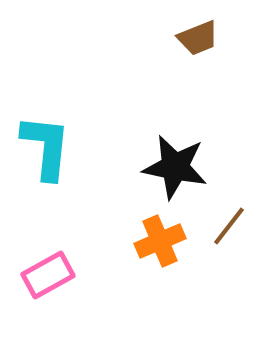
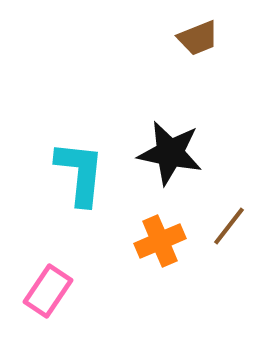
cyan L-shape: moved 34 px right, 26 px down
black star: moved 5 px left, 14 px up
pink rectangle: moved 16 px down; rotated 27 degrees counterclockwise
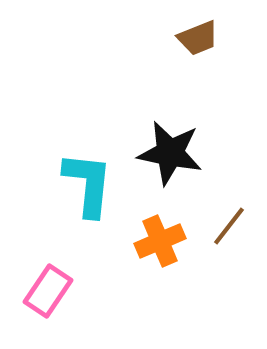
cyan L-shape: moved 8 px right, 11 px down
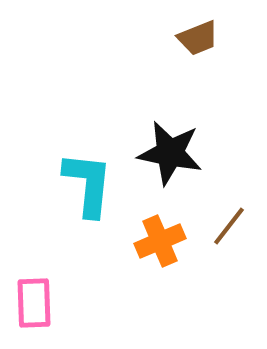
pink rectangle: moved 14 px left, 12 px down; rotated 36 degrees counterclockwise
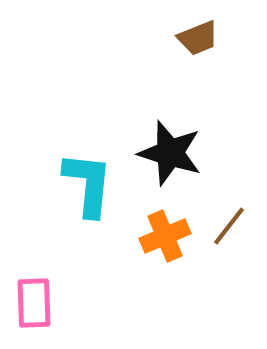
black star: rotated 6 degrees clockwise
orange cross: moved 5 px right, 5 px up
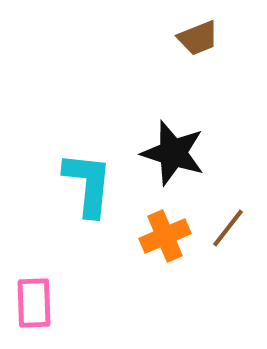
black star: moved 3 px right
brown line: moved 1 px left, 2 px down
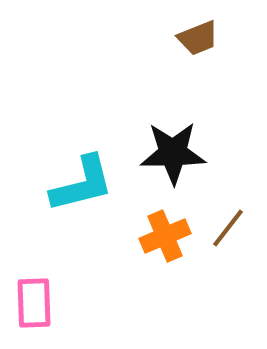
black star: rotated 18 degrees counterclockwise
cyan L-shape: moved 6 px left; rotated 70 degrees clockwise
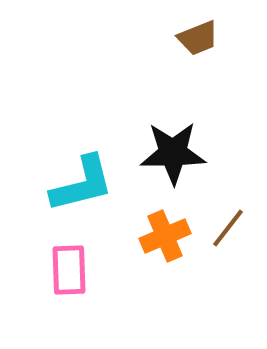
pink rectangle: moved 35 px right, 33 px up
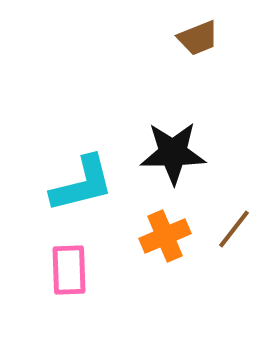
brown line: moved 6 px right, 1 px down
